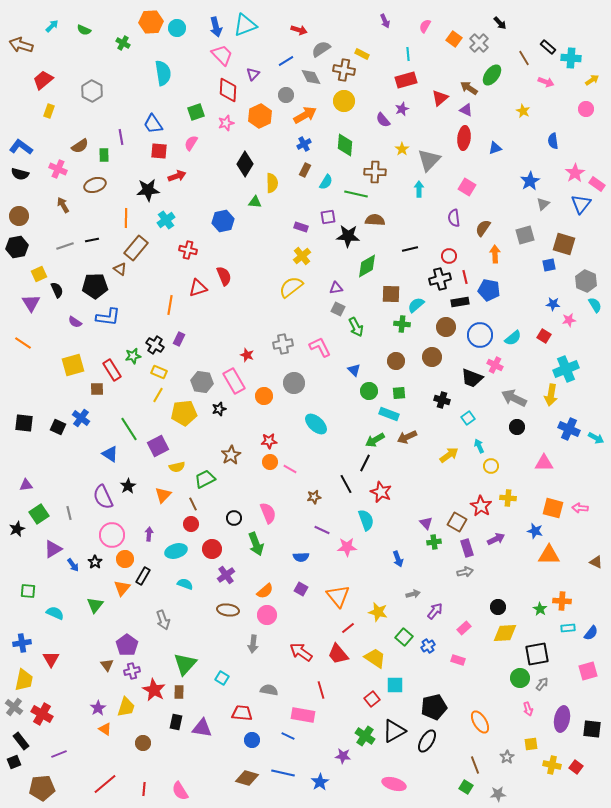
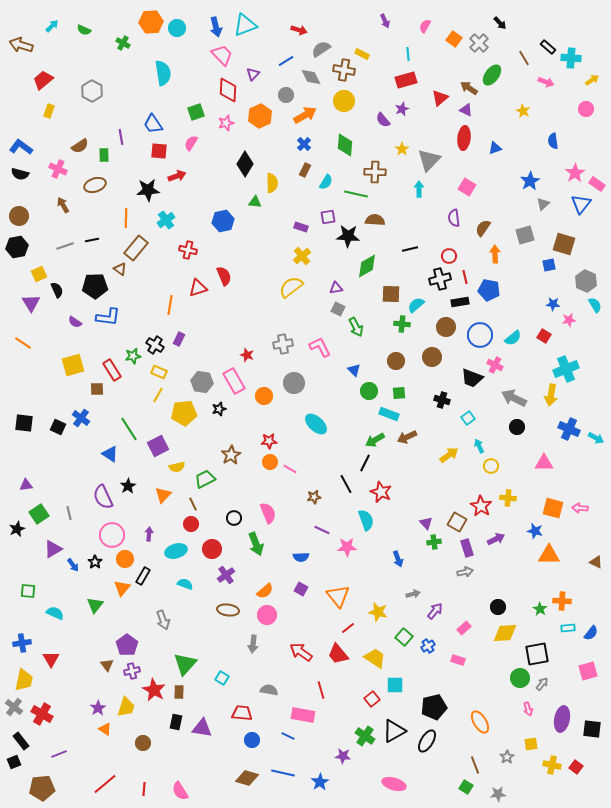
blue cross at (304, 144): rotated 16 degrees counterclockwise
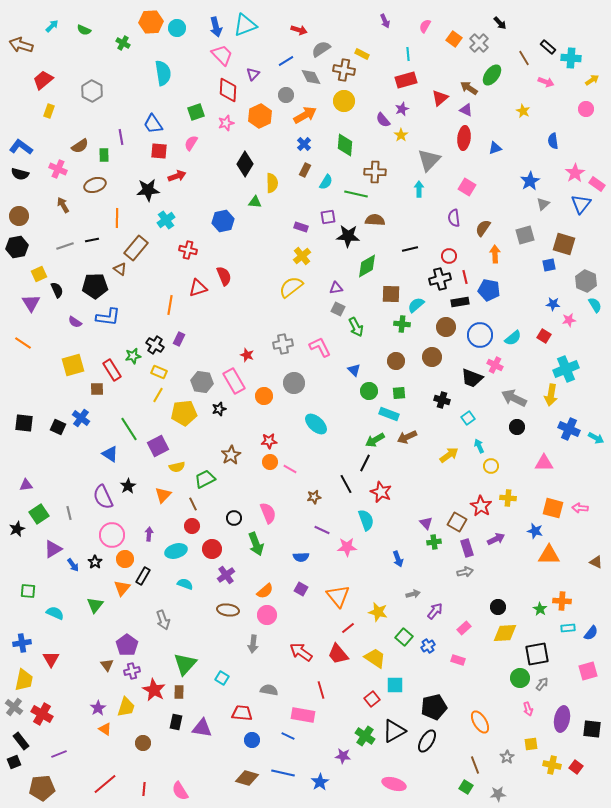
yellow star at (402, 149): moved 1 px left, 14 px up
orange line at (126, 218): moved 9 px left
red circle at (191, 524): moved 1 px right, 2 px down
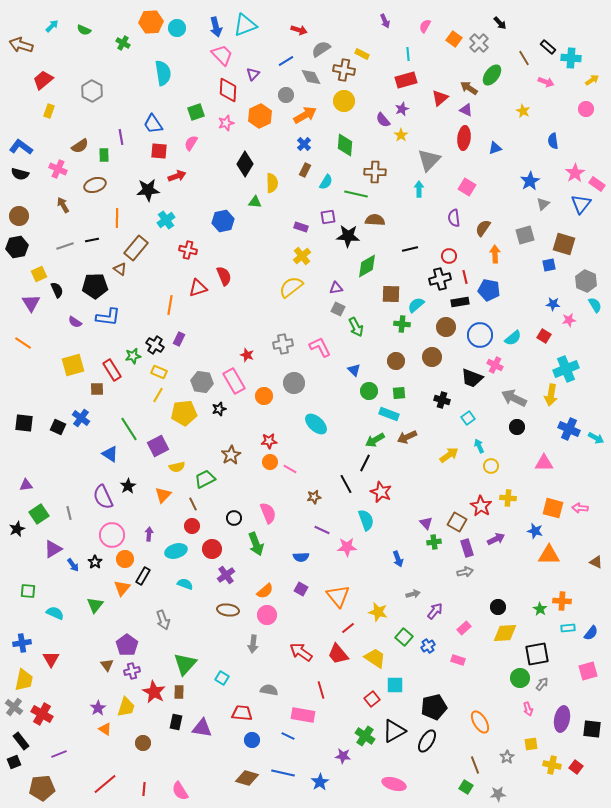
red star at (154, 690): moved 2 px down
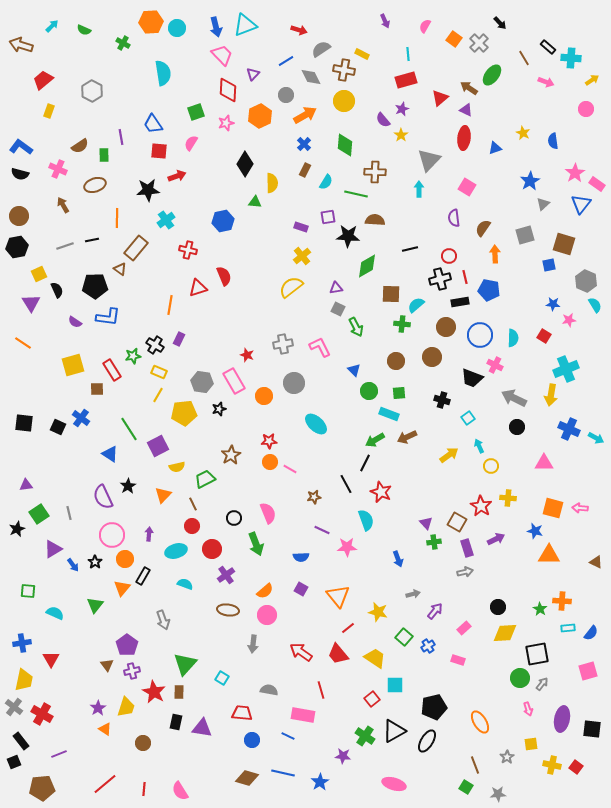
yellow star at (523, 111): moved 22 px down
cyan semicircle at (513, 338): rotated 48 degrees counterclockwise
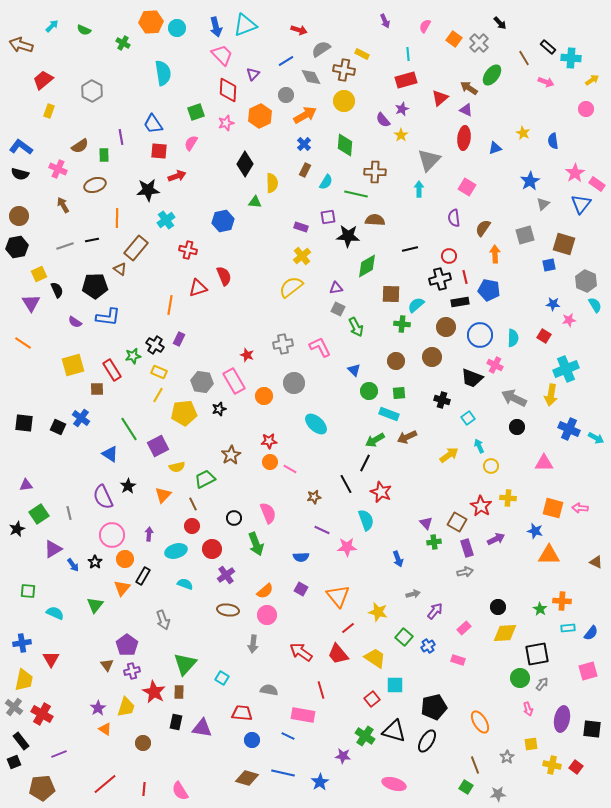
black triangle at (394, 731): rotated 45 degrees clockwise
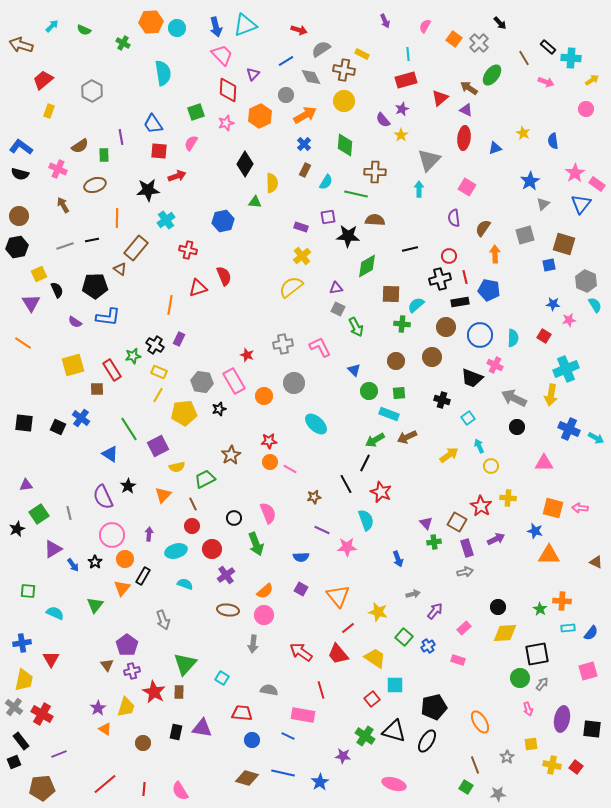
pink circle at (267, 615): moved 3 px left
black rectangle at (176, 722): moved 10 px down
